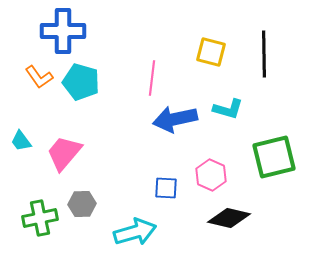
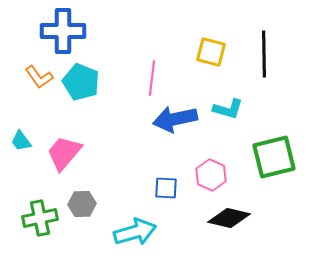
cyan pentagon: rotated 6 degrees clockwise
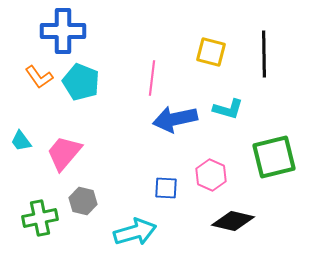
gray hexagon: moved 1 px right, 3 px up; rotated 16 degrees clockwise
black diamond: moved 4 px right, 3 px down
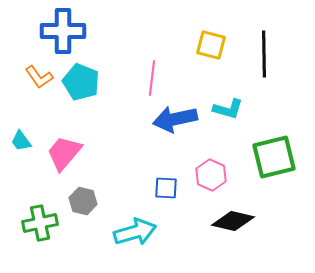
yellow square: moved 7 px up
green cross: moved 5 px down
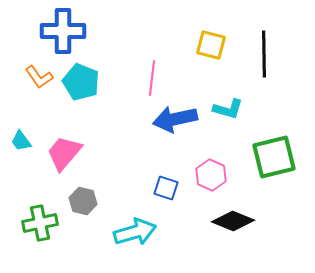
blue square: rotated 15 degrees clockwise
black diamond: rotated 9 degrees clockwise
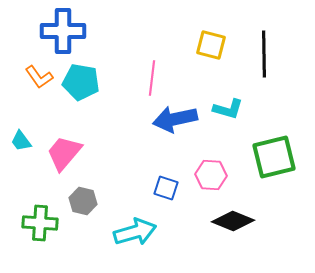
cyan pentagon: rotated 12 degrees counterclockwise
pink hexagon: rotated 20 degrees counterclockwise
green cross: rotated 16 degrees clockwise
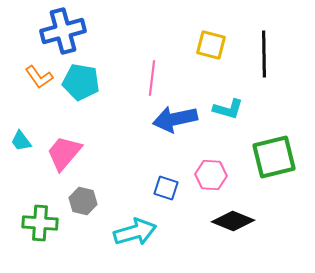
blue cross: rotated 15 degrees counterclockwise
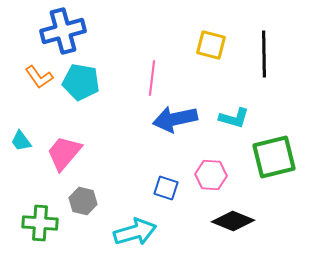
cyan L-shape: moved 6 px right, 9 px down
